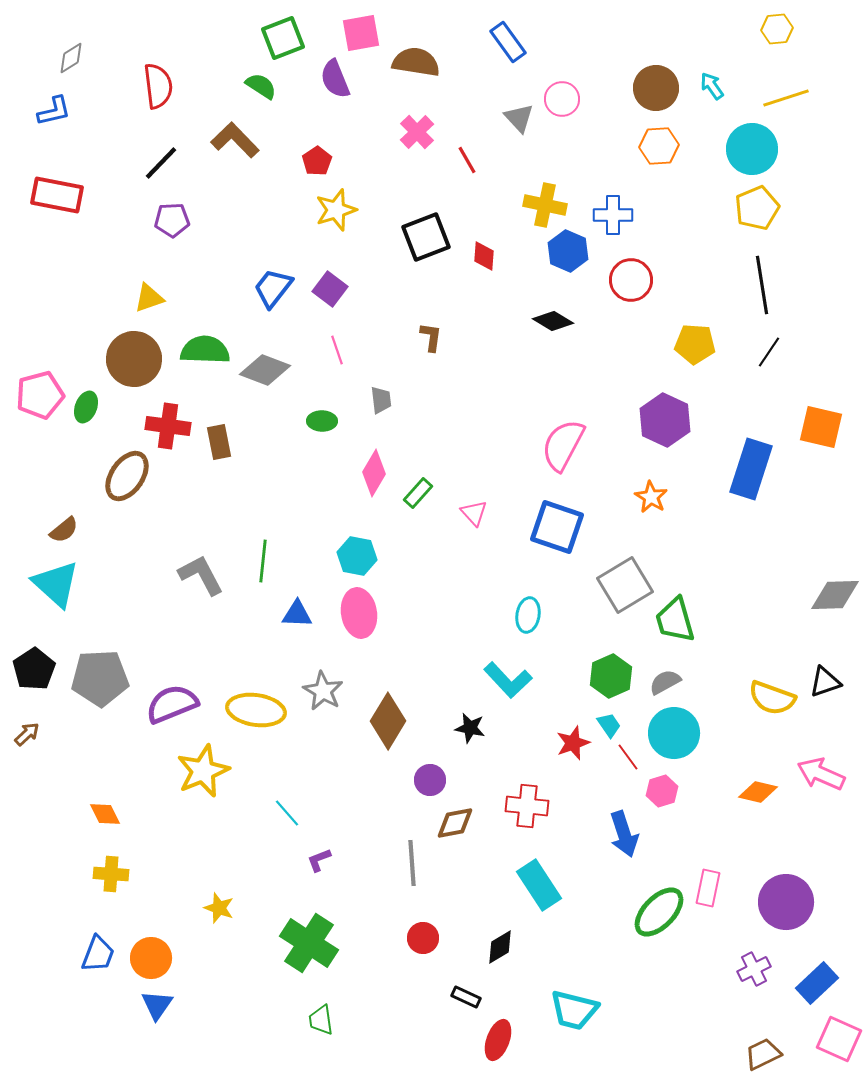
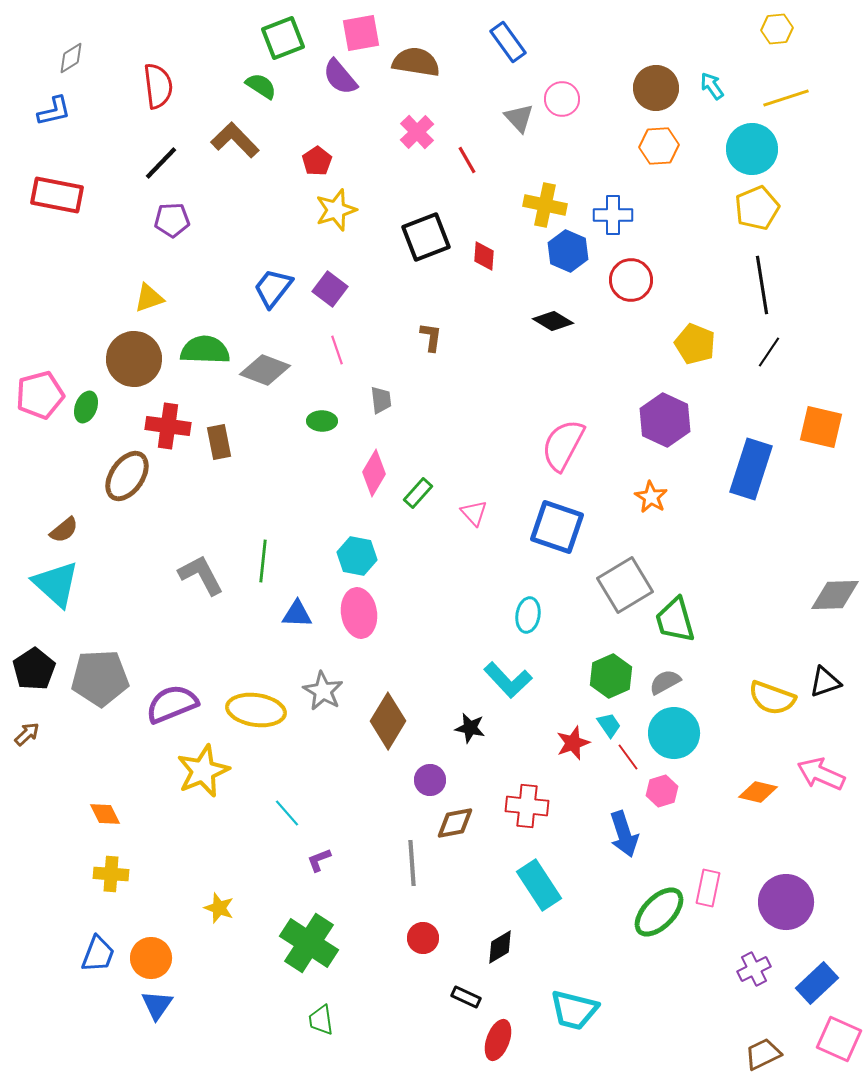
purple semicircle at (335, 79): moved 5 px right, 2 px up; rotated 18 degrees counterclockwise
yellow pentagon at (695, 344): rotated 18 degrees clockwise
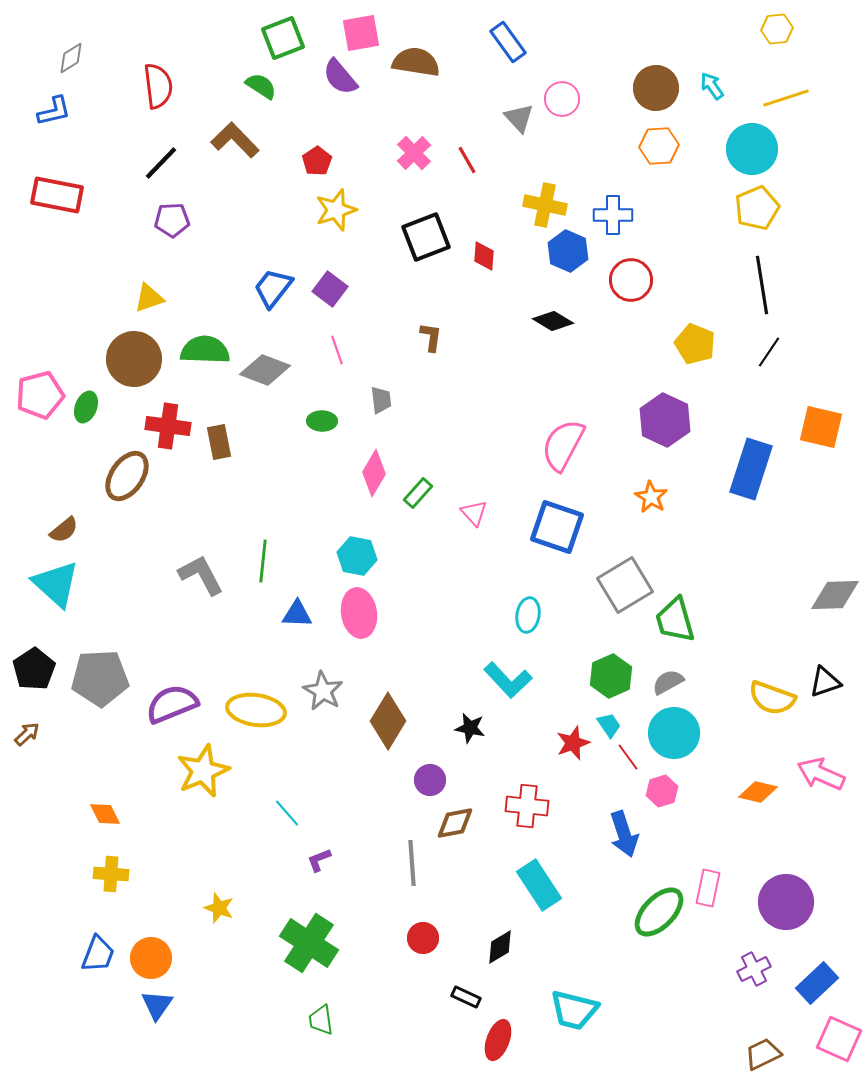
pink cross at (417, 132): moved 3 px left, 21 px down
gray semicircle at (665, 682): moved 3 px right
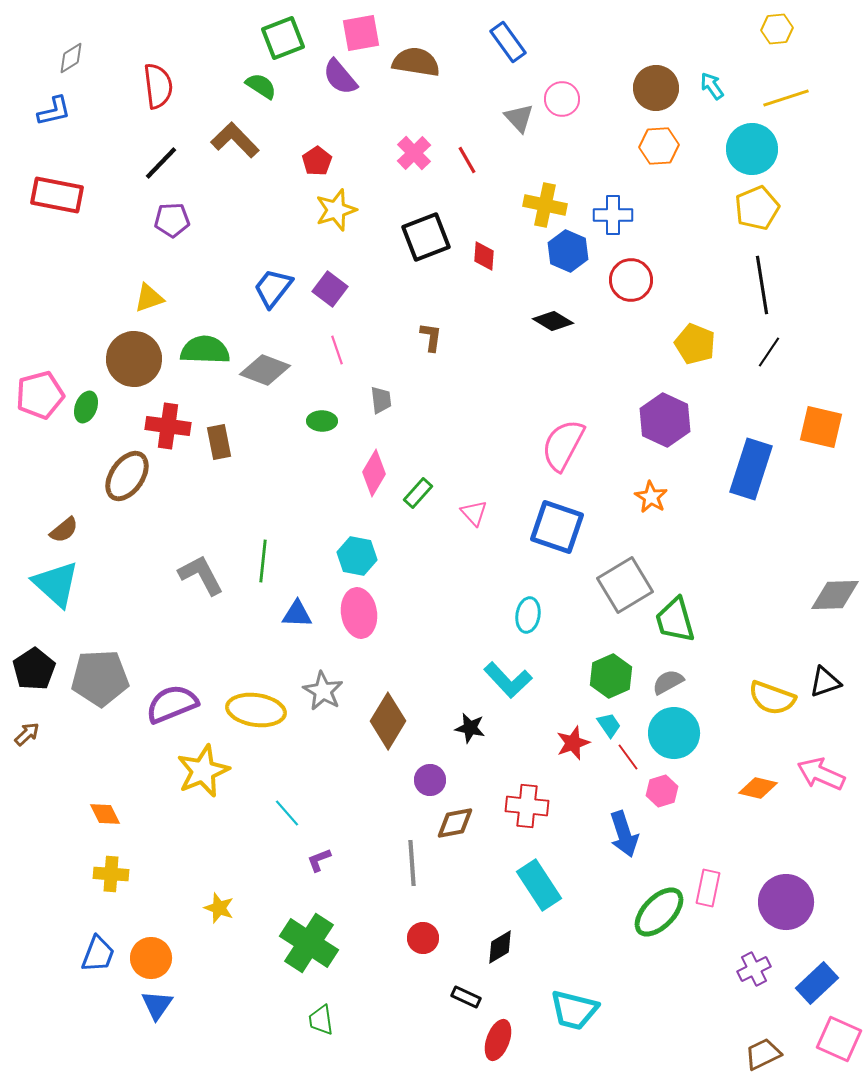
orange diamond at (758, 792): moved 4 px up
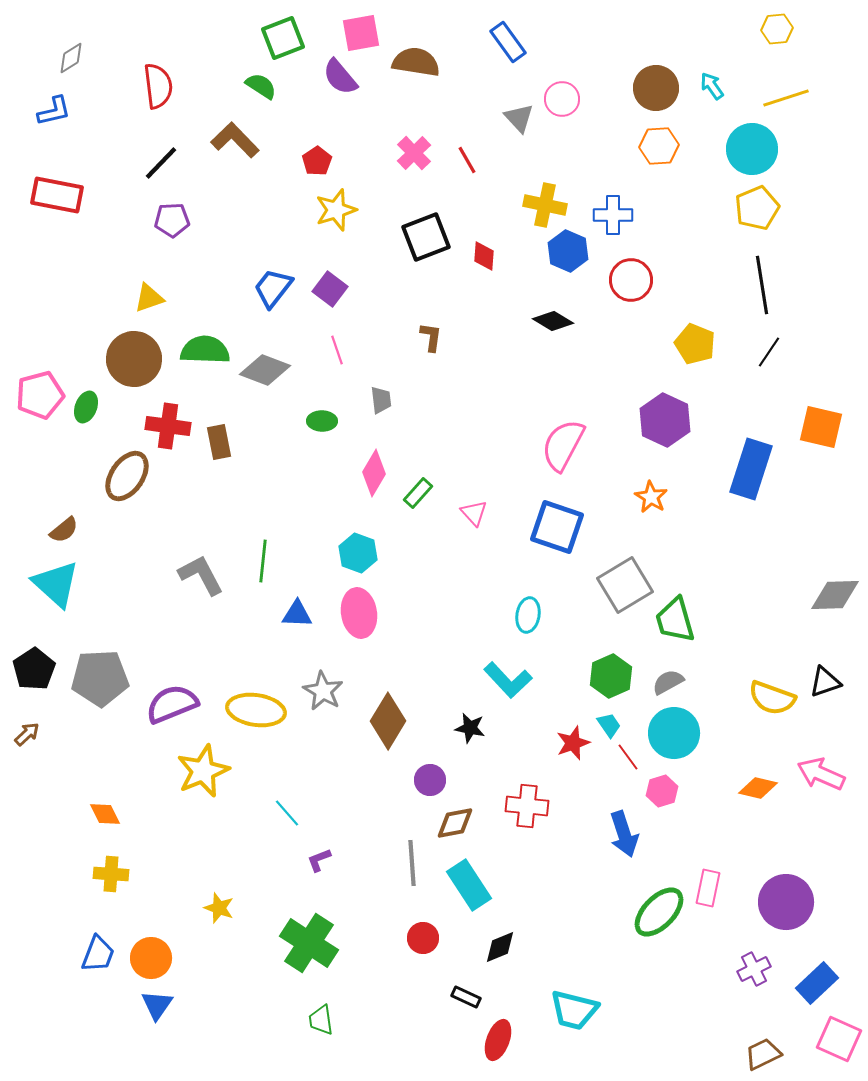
cyan hexagon at (357, 556): moved 1 px right, 3 px up; rotated 9 degrees clockwise
cyan rectangle at (539, 885): moved 70 px left
black diamond at (500, 947): rotated 9 degrees clockwise
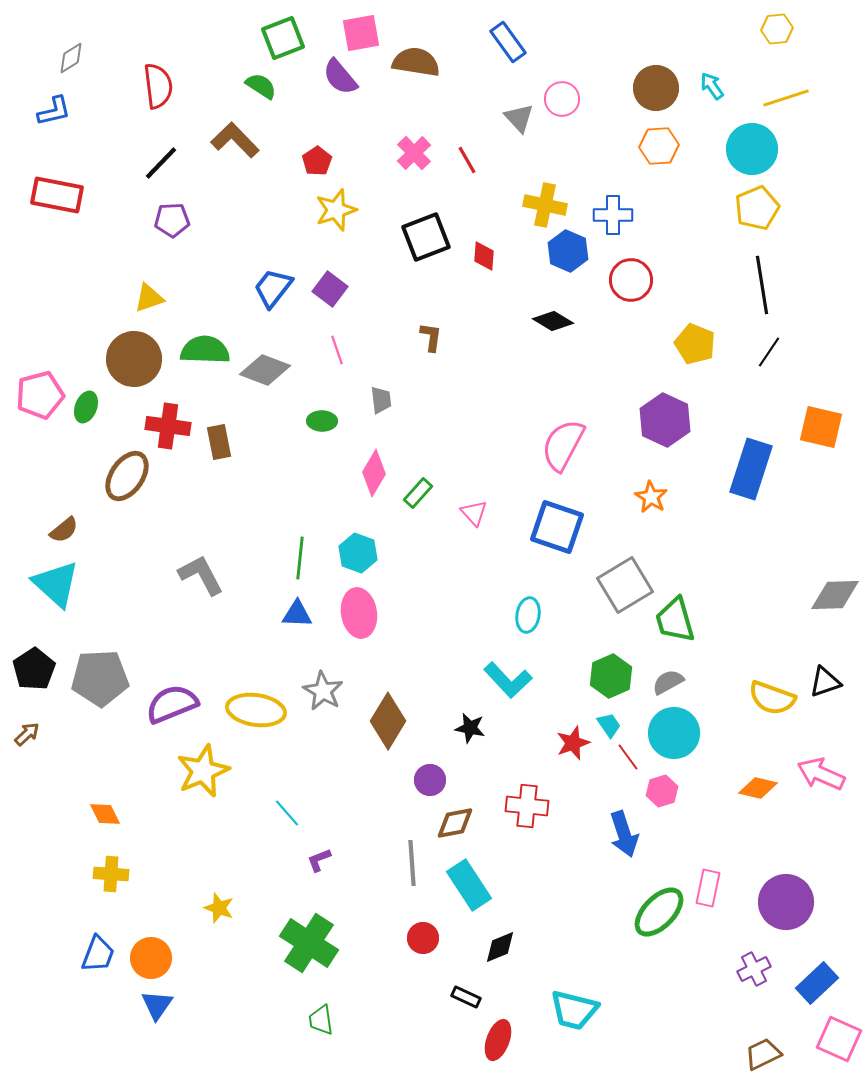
green line at (263, 561): moved 37 px right, 3 px up
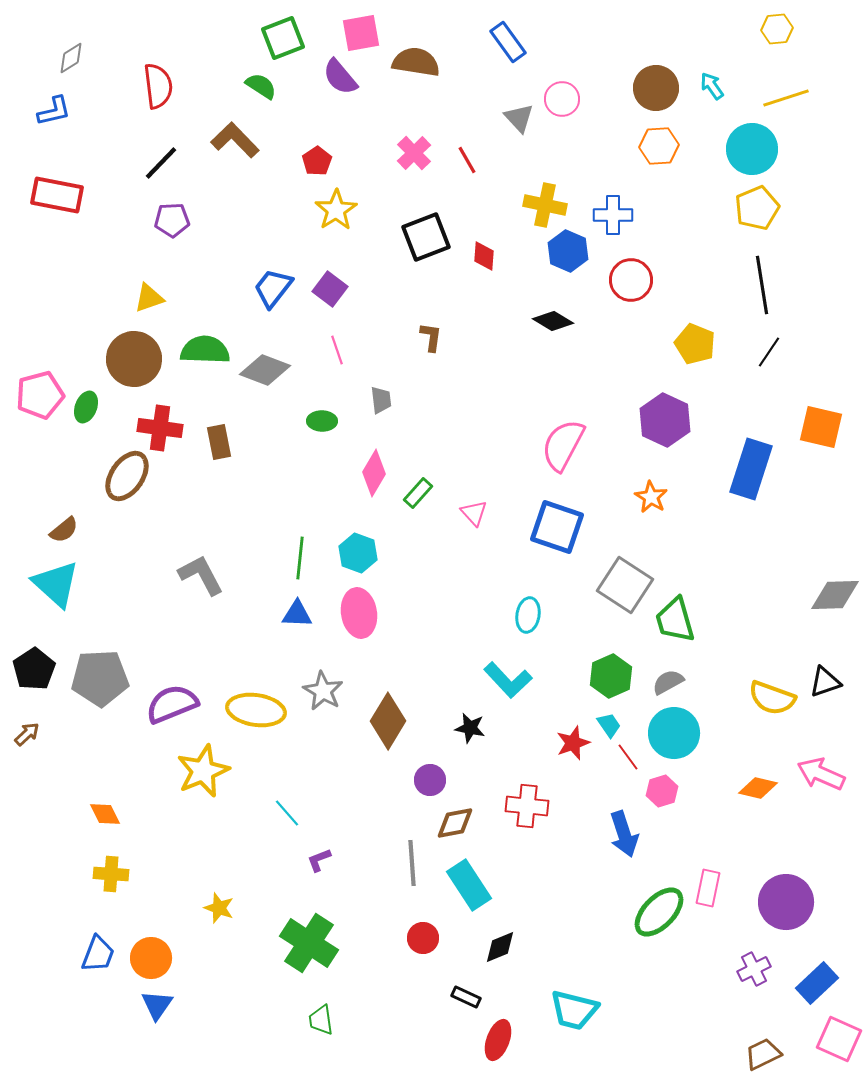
yellow star at (336, 210): rotated 15 degrees counterclockwise
red cross at (168, 426): moved 8 px left, 2 px down
gray square at (625, 585): rotated 26 degrees counterclockwise
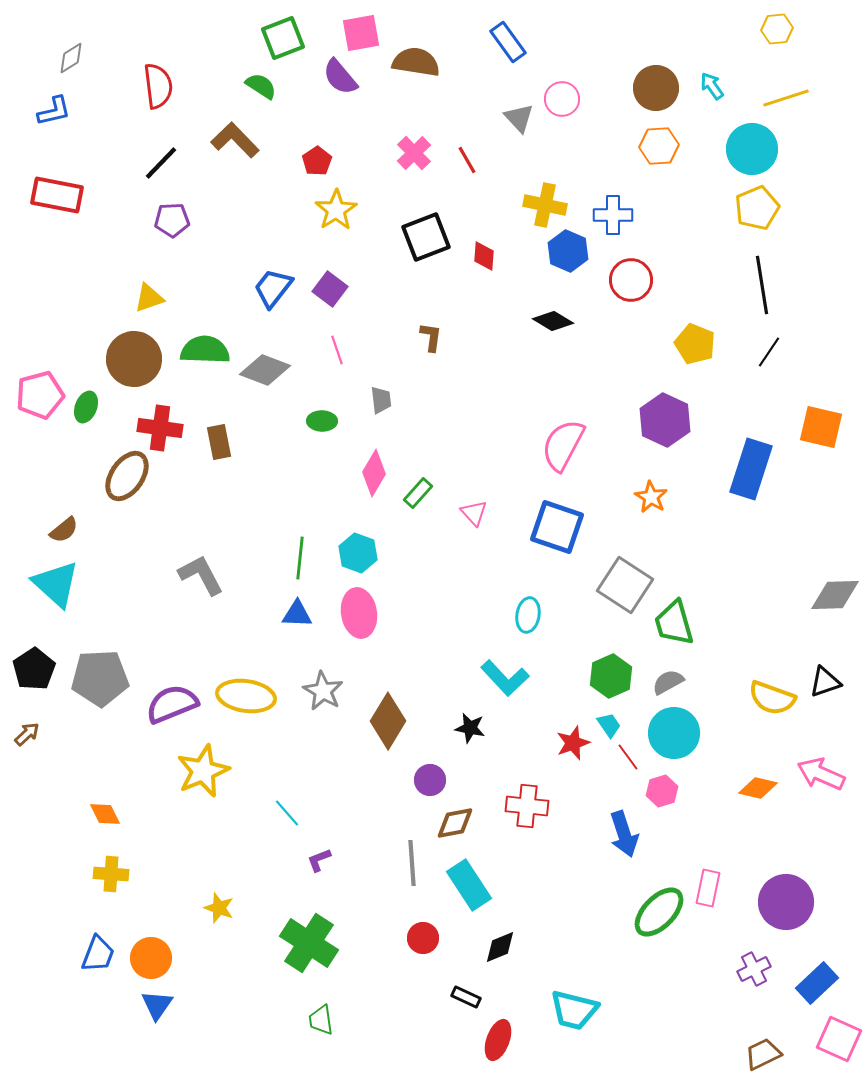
green trapezoid at (675, 620): moved 1 px left, 3 px down
cyan L-shape at (508, 680): moved 3 px left, 2 px up
yellow ellipse at (256, 710): moved 10 px left, 14 px up
